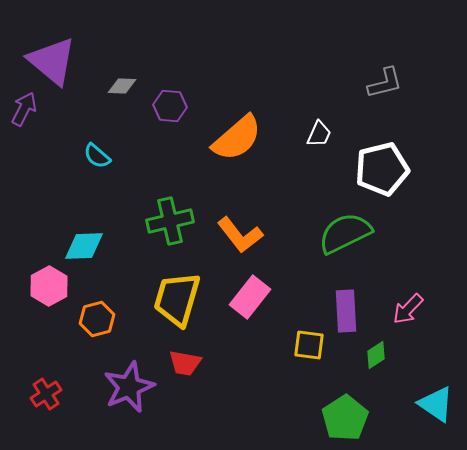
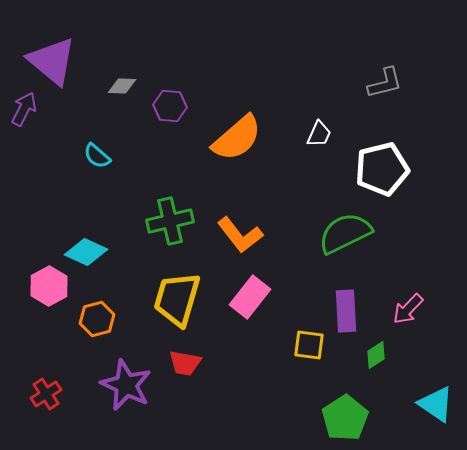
cyan diamond: moved 2 px right, 6 px down; rotated 27 degrees clockwise
purple star: moved 3 px left, 2 px up; rotated 24 degrees counterclockwise
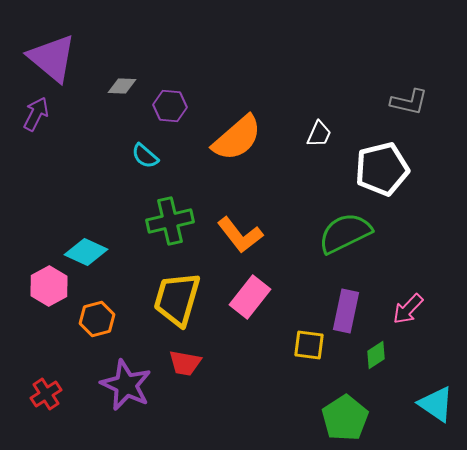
purple triangle: moved 3 px up
gray L-shape: moved 24 px right, 19 px down; rotated 27 degrees clockwise
purple arrow: moved 12 px right, 5 px down
cyan semicircle: moved 48 px right
purple rectangle: rotated 15 degrees clockwise
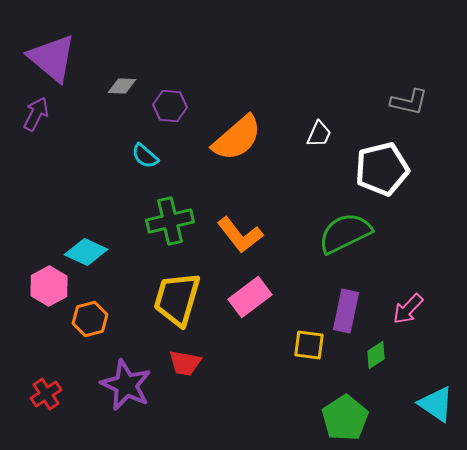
pink rectangle: rotated 15 degrees clockwise
orange hexagon: moved 7 px left
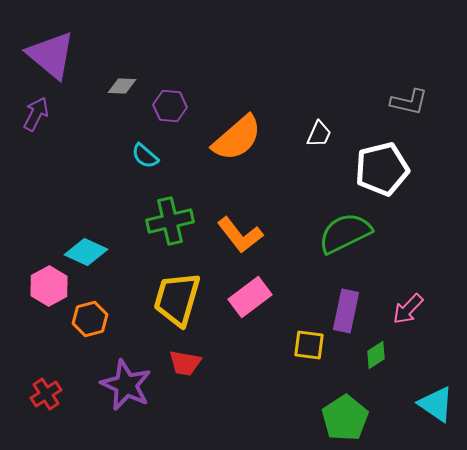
purple triangle: moved 1 px left, 3 px up
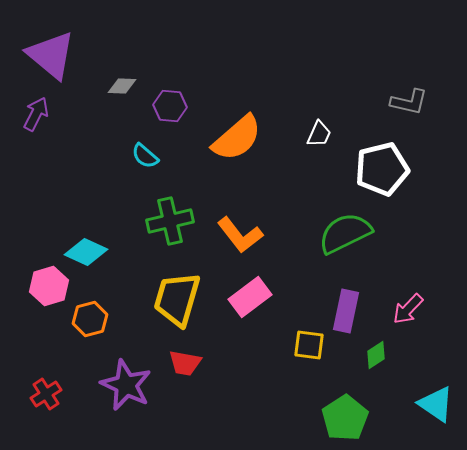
pink hexagon: rotated 12 degrees clockwise
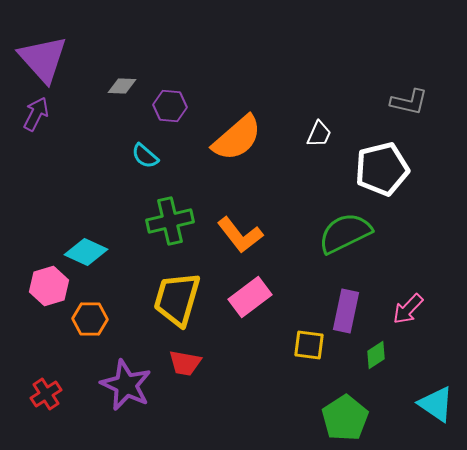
purple triangle: moved 8 px left, 4 px down; rotated 8 degrees clockwise
orange hexagon: rotated 16 degrees clockwise
